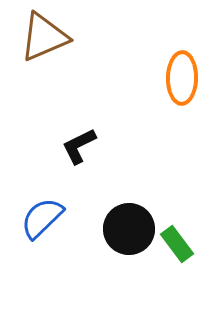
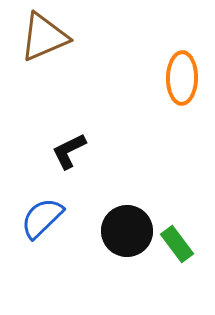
black L-shape: moved 10 px left, 5 px down
black circle: moved 2 px left, 2 px down
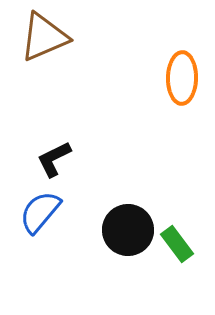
black L-shape: moved 15 px left, 8 px down
blue semicircle: moved 2 px left, 6 px up; rotated 6 degrees counterclockwise
black circle: moved 1 px right, 1 px up
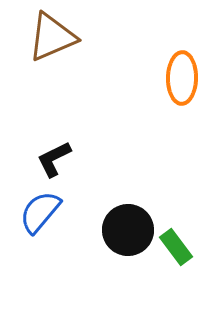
brown triangle: moved 8 px right
green rectangle: moved 1 px left, 3 px down
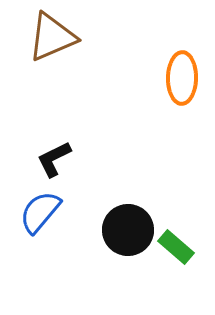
green rectangle: rotated 12 degrees counterclockwise
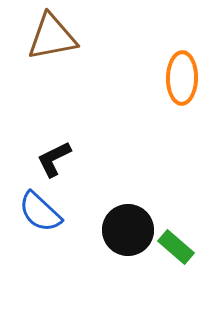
brown triangle: rotated 12 degrees clockwise
blue semicircle: rotated 87 degrees counterclockwise
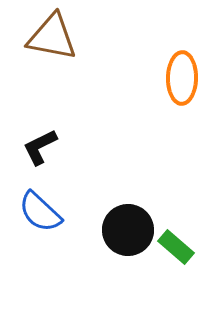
brown triangle: rotated 22 degrees clockwise
black L-shape: moved 14 px left, 12 px up
